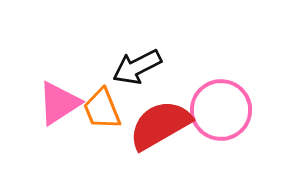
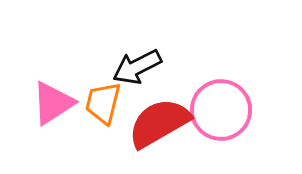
pink triangle: moved 6 px left
orange trapezoid: moved 1 px right, 6 px up; rotated 36 degrees clockwise
red semicircle: moved 1 px left, 2 px up
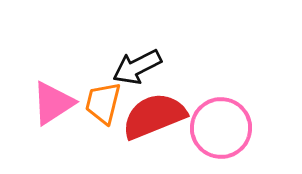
pink circle: moved 18 px down
red semicircle: moved 5 px left, 7 px up; rotated 8 degrees clockwise
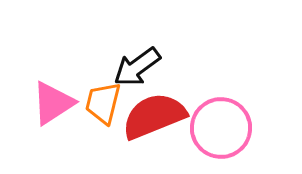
black arrow: rotated 9 degrees counterclockwise
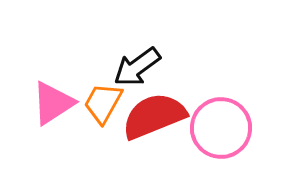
orange trapezoid: rotated 15 degrees clockwise
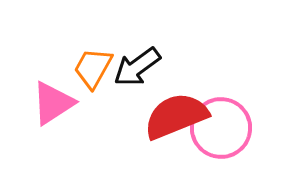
orange trapezoid: moved 10 px left, 35 px up
red semicircle: moved 22 px right
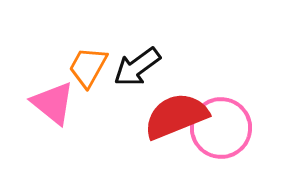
orange trapezoid: moved 5 px left, 1 px up
pink triangle: rotated 48 degrees counterclockwise
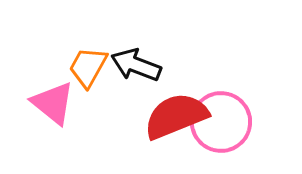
black arrow: moved 1 px left, 2 px up; rotated 57 degrees clockwise
pink circle: moved 6 px up
